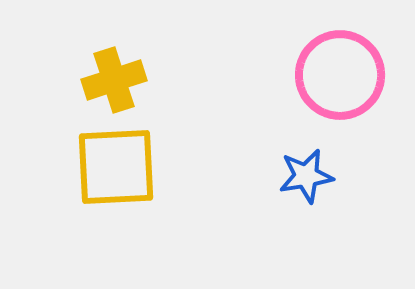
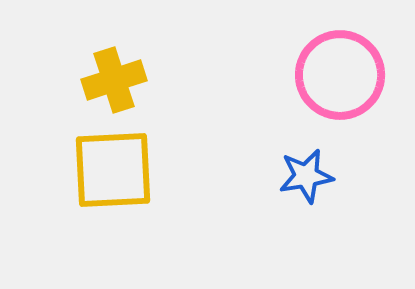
yellow square: moved 3 px left, 3 px down
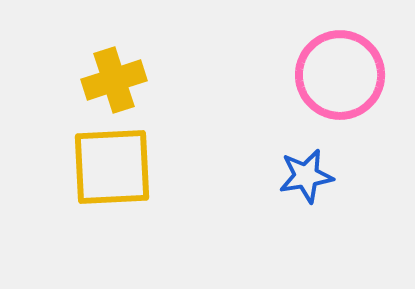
yellow square: moved 1 px left, 3 px up
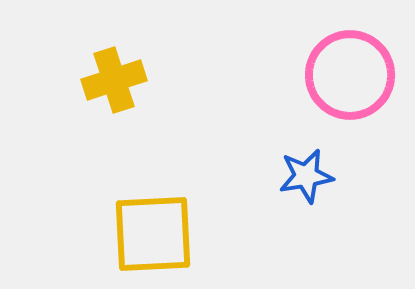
pink circle: moved 10 px right
yellow square: moved 41 px right, 67 px down
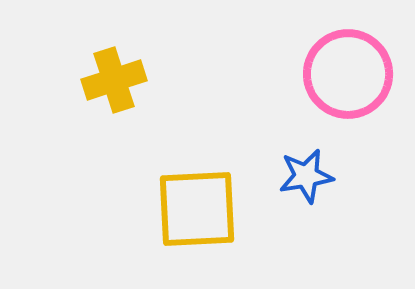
pink circle: moved 2 px left, 1 px up
yellow square: moved 44 px right, 25 px up
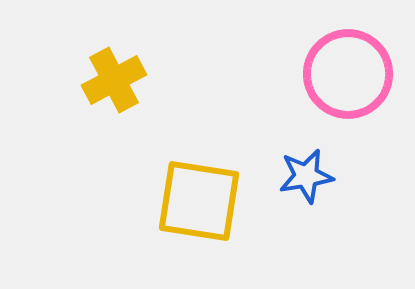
yellow cross: rotated 10 degrees counterclockwise
yellow square: moved 2 px right, 8 px up; rotated 12 degrees clockwise
